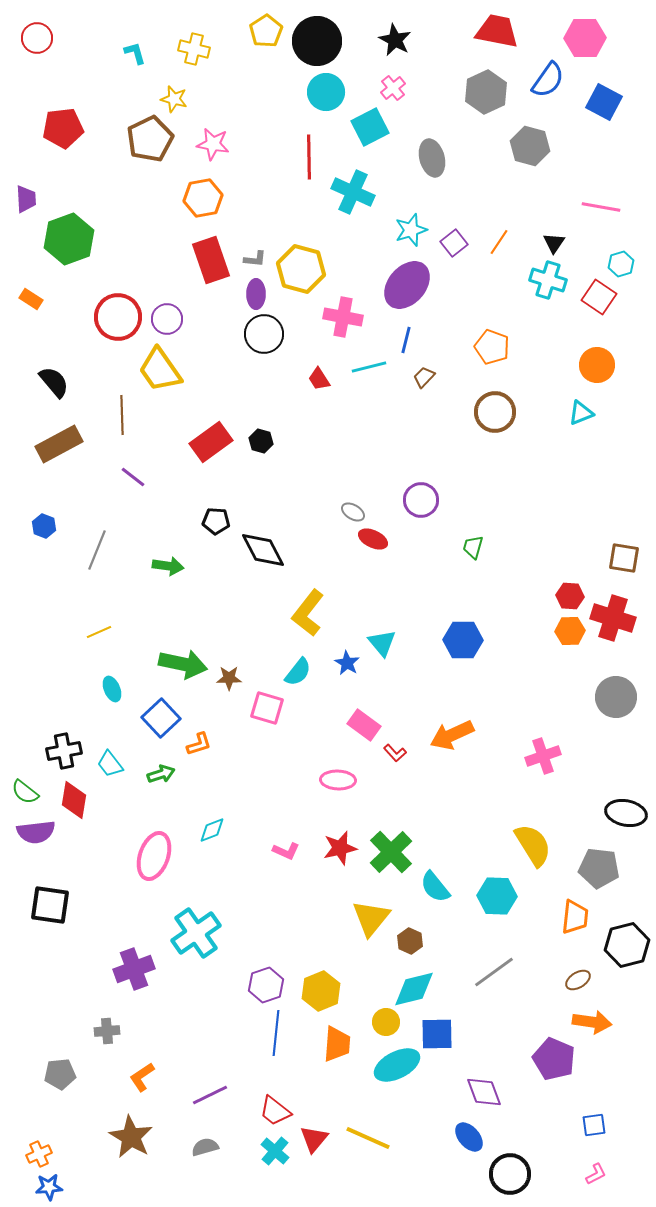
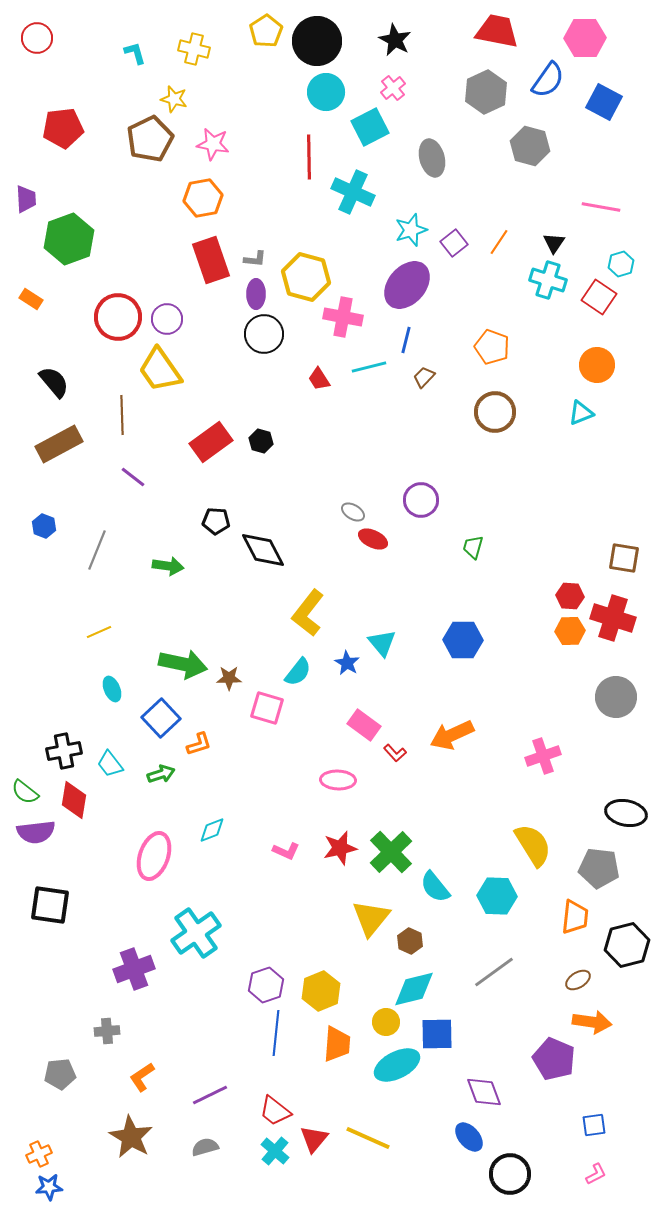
yellow hexagon at (301, 269): moved 5 px right, 8 px down
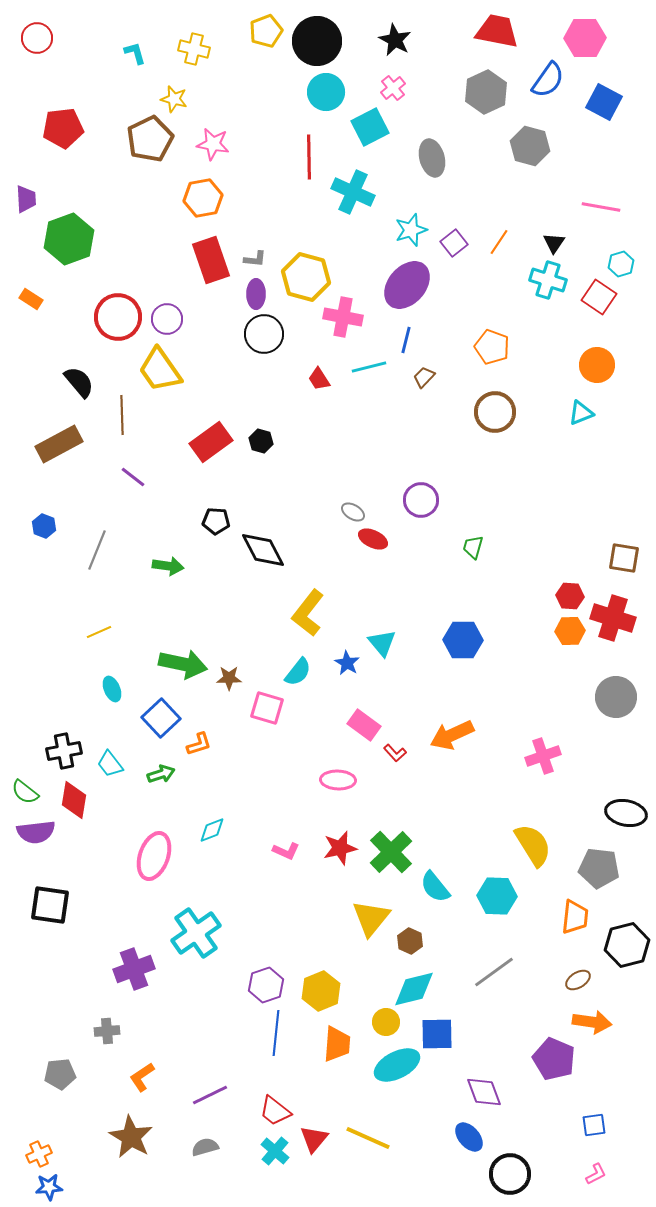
yellow pentagon at (266, 31): rotated 12 degrees clockwise
black semicircle at (54, 382): moved 25 px right
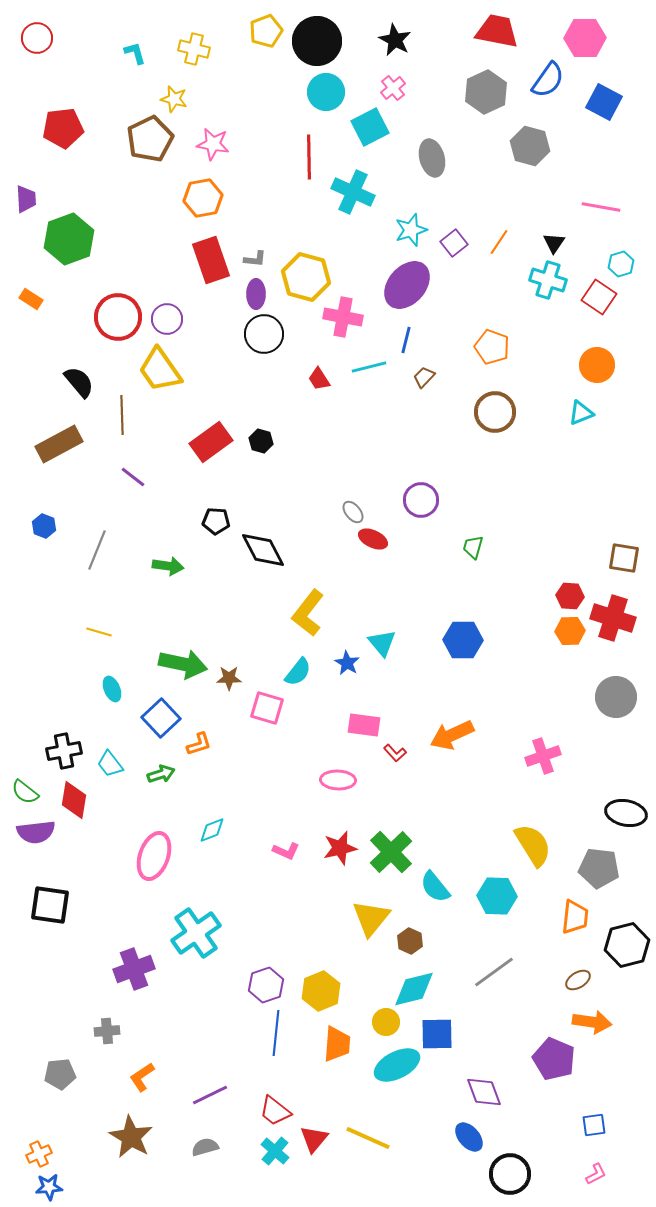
gray ellipse at (353, 512): rotated 20 degrees clockwise
yellow line at (99, 632): rotated 40 degrees clockwise
pink rectangle at (364, 725): rotated 28 degrees counterclockwise
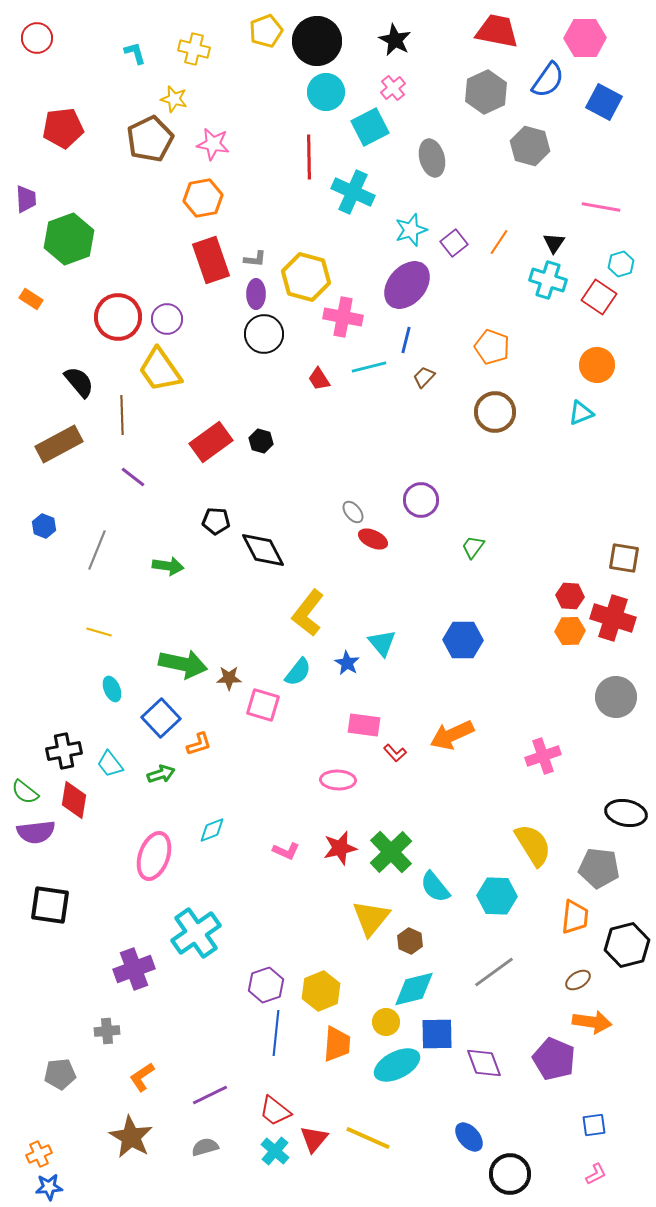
green trapezoid at (473, 547): rotated 20 degrees clockwise
pink square at (267, 708): moved 4 px left, 3 px up
purple diamond at (484, 1092): moved 29 px up
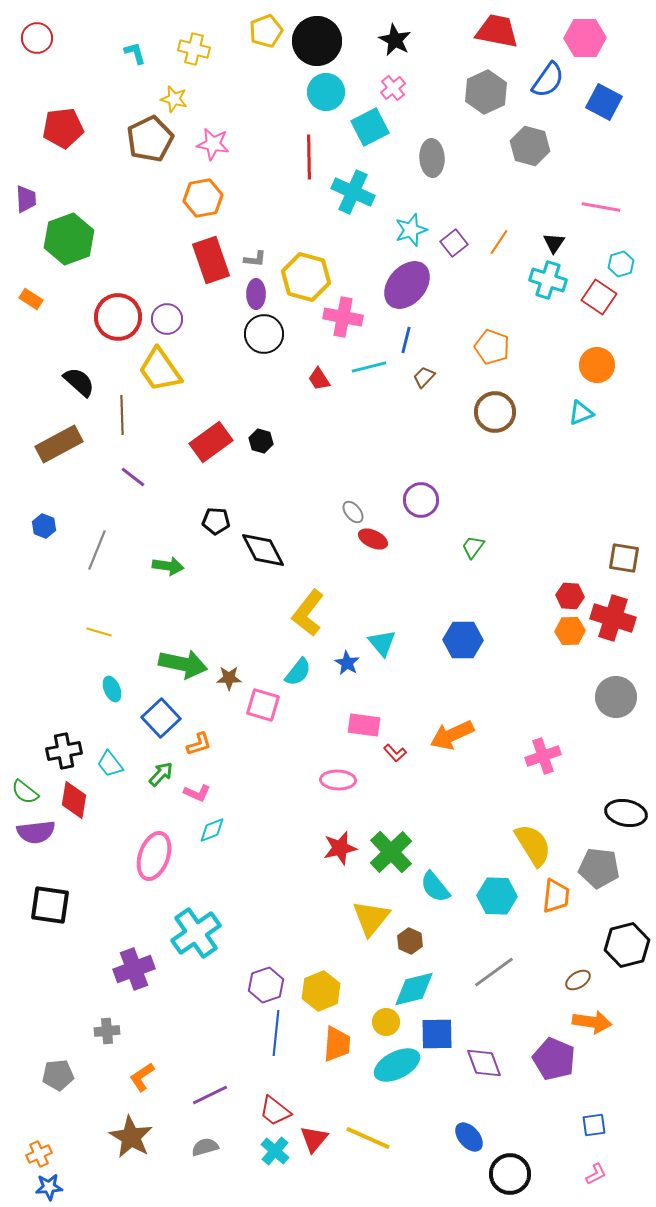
gray ellipse at (432, 158): rotated 12 degrees clockwise
black semicircle at (79, 382): rotated 8 degrees counterclockwise
green arrow at (161, 774): rotated 28 degrees counterclockwise
pink L-shape at (286, 851): moved 89 px left, 58 px up
orange trapezoid at (575, 917): moved 19 px left, 21 px up
gray pentagon at (60, 1074): moved 2 px left, 1 px down
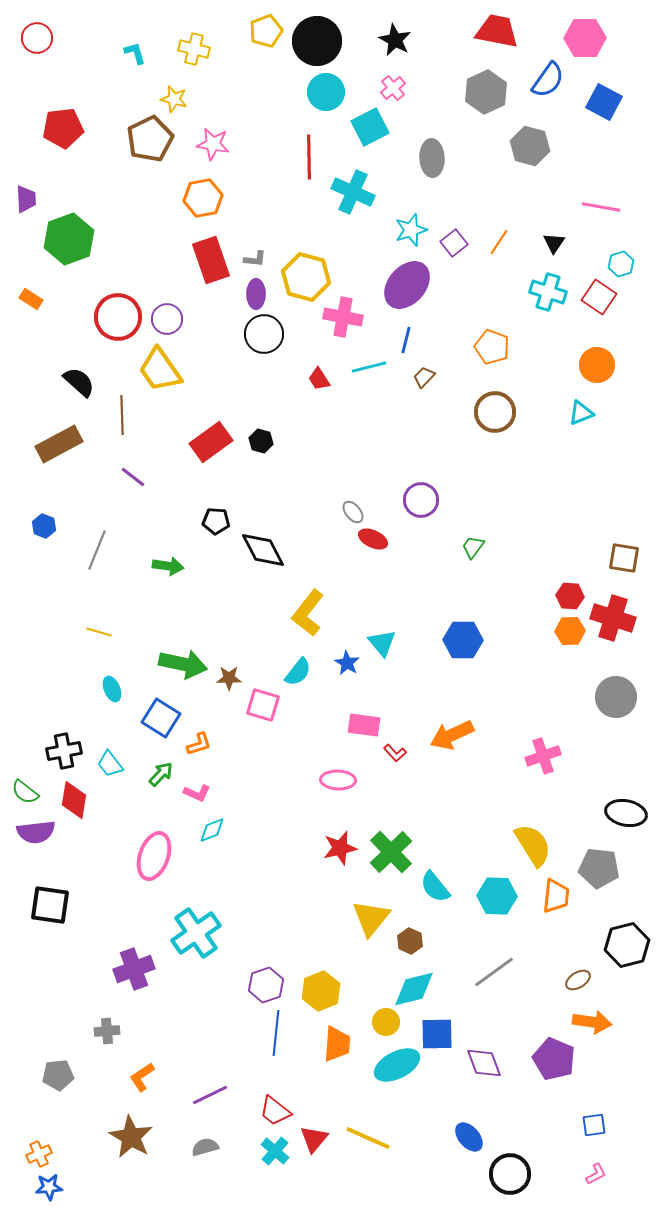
cyan cross at (548, 280): moved 12 px down
blue square at (161, 718): rotated 15 degrees counterclockwise
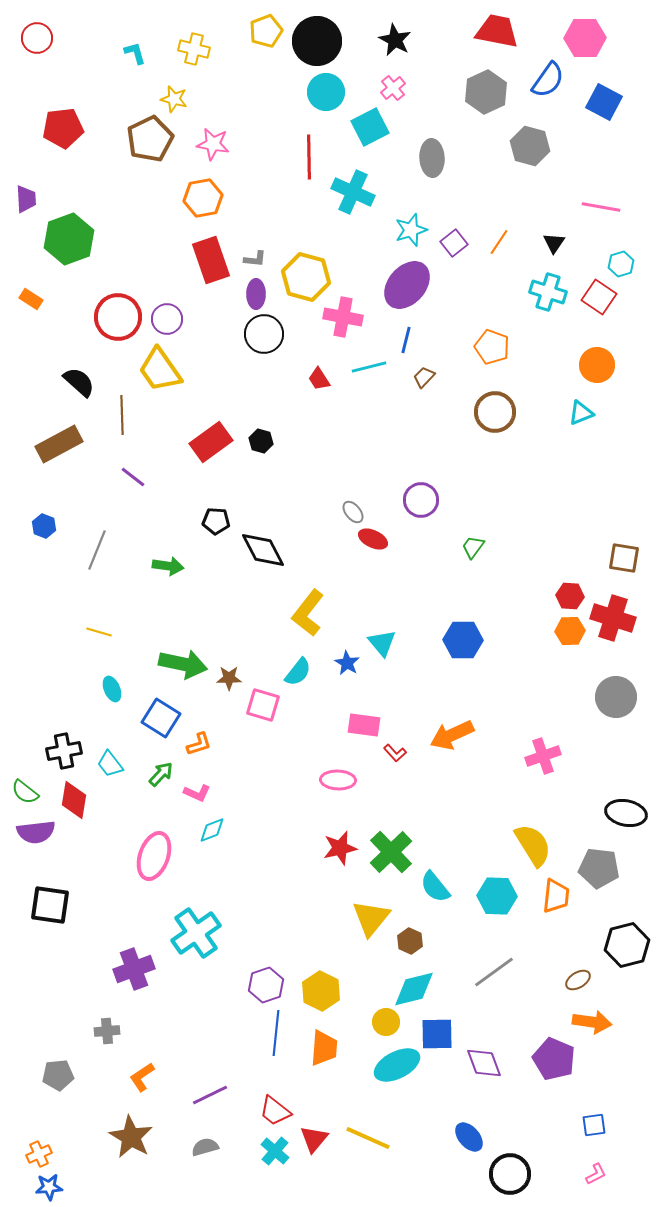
yellow hexagon at (321, 991): rotated 12 degrees counterclockwise
orange trapezoid at (337, 1044): moved 13 px left, 4 px down
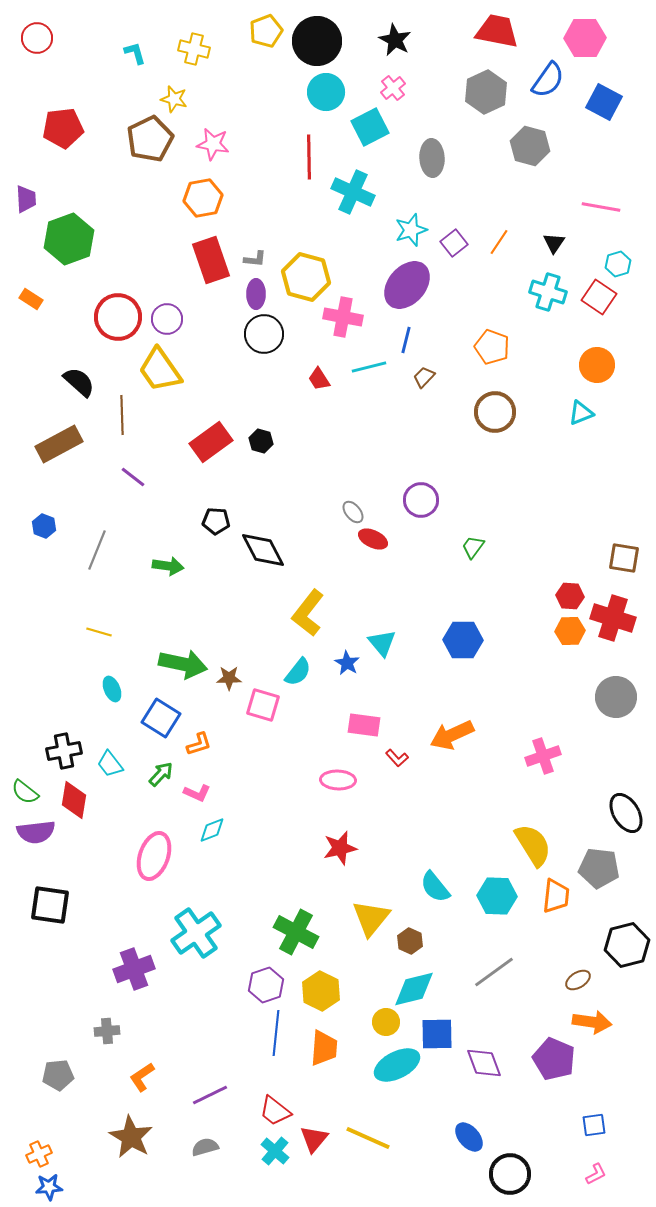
cyan hexagon at (621, 264): moved 3 px left
red L-shape at (395, 753): moved 2 px right, 5 px down
black ellipse at (626, 813): rotated 48 degrees clockwise
green cross at (391, 852): moved 95 px left, 80 px down; rotated 18 degrees counterclockwise
